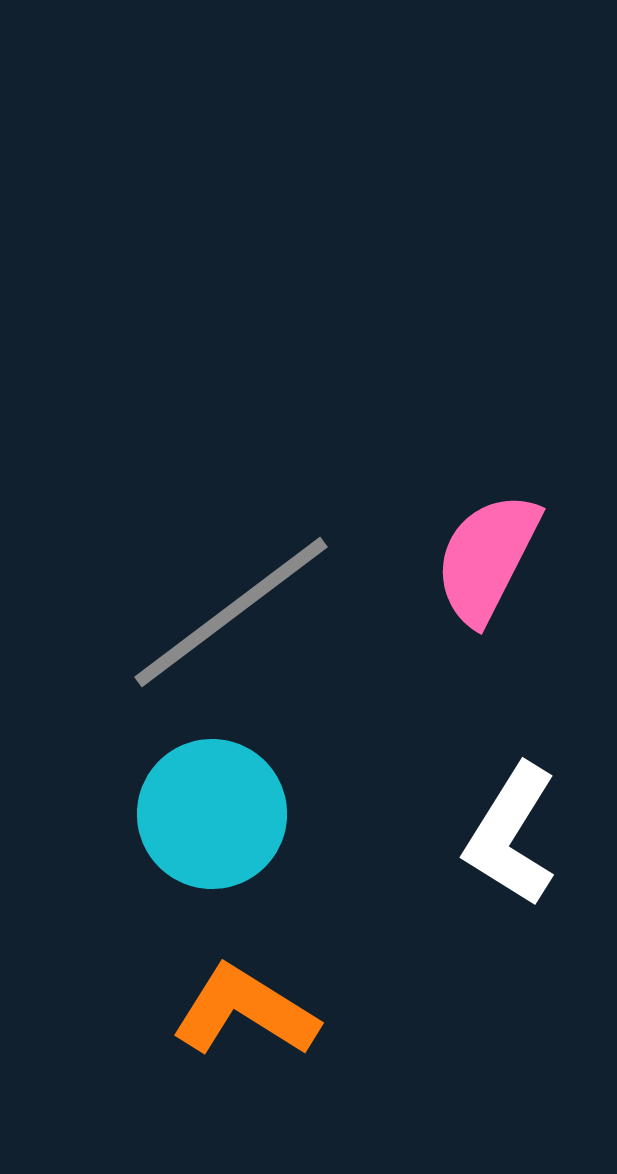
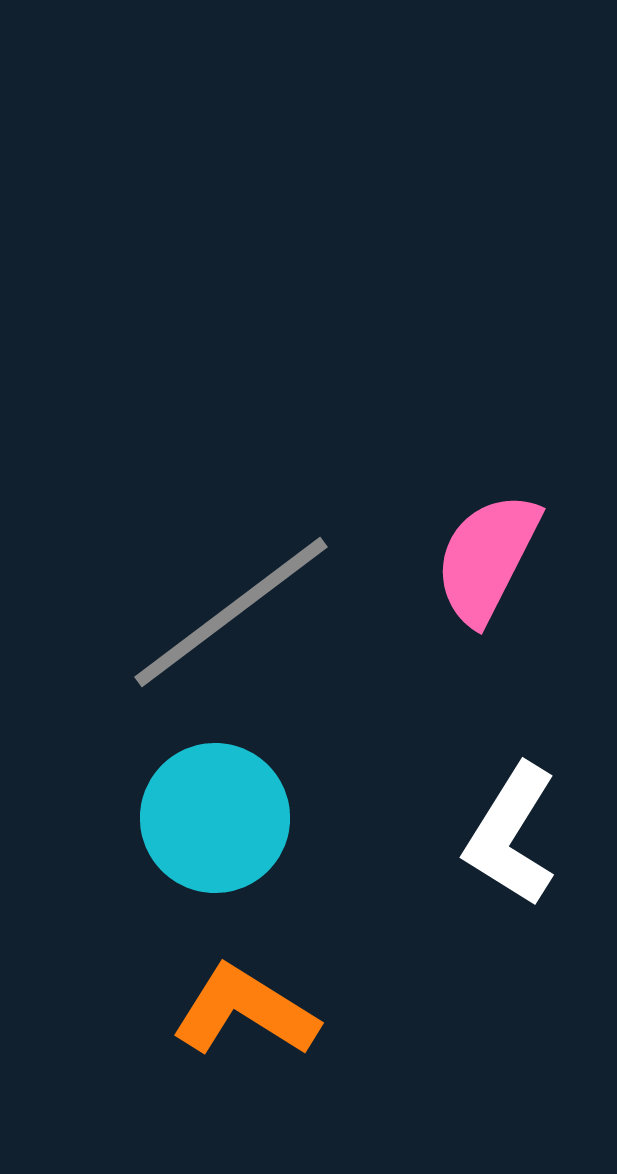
cyan circle: moved 3 px right, 4 px down
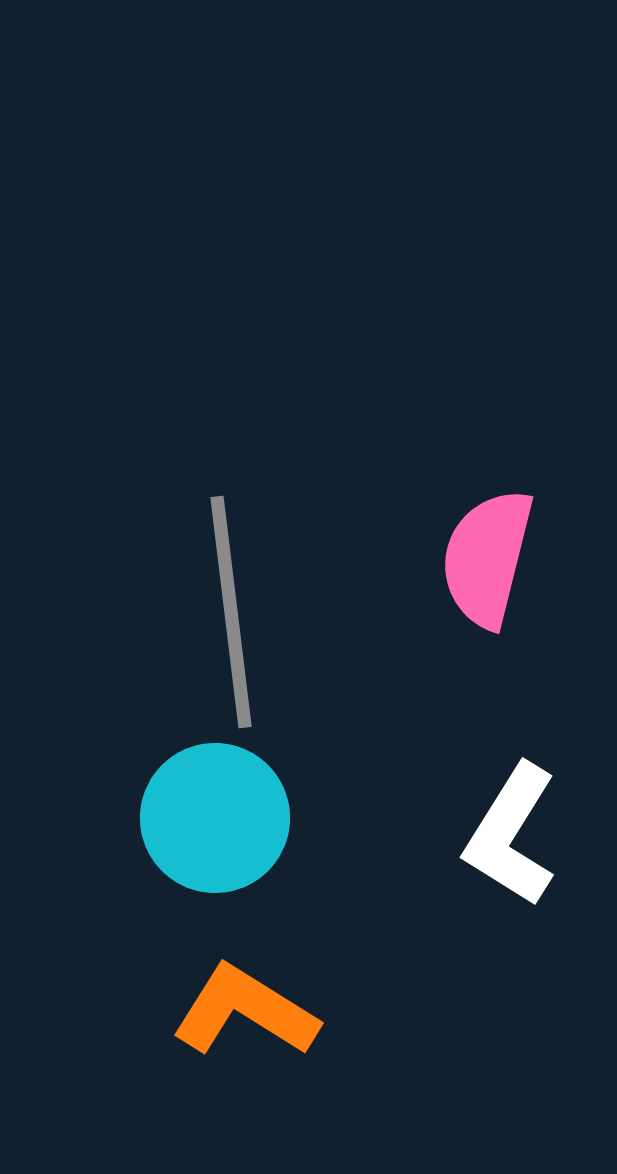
pink semicircle: rotated 13 degrees counterclockwise
gray line: rotated 60 degrees counterclockwise
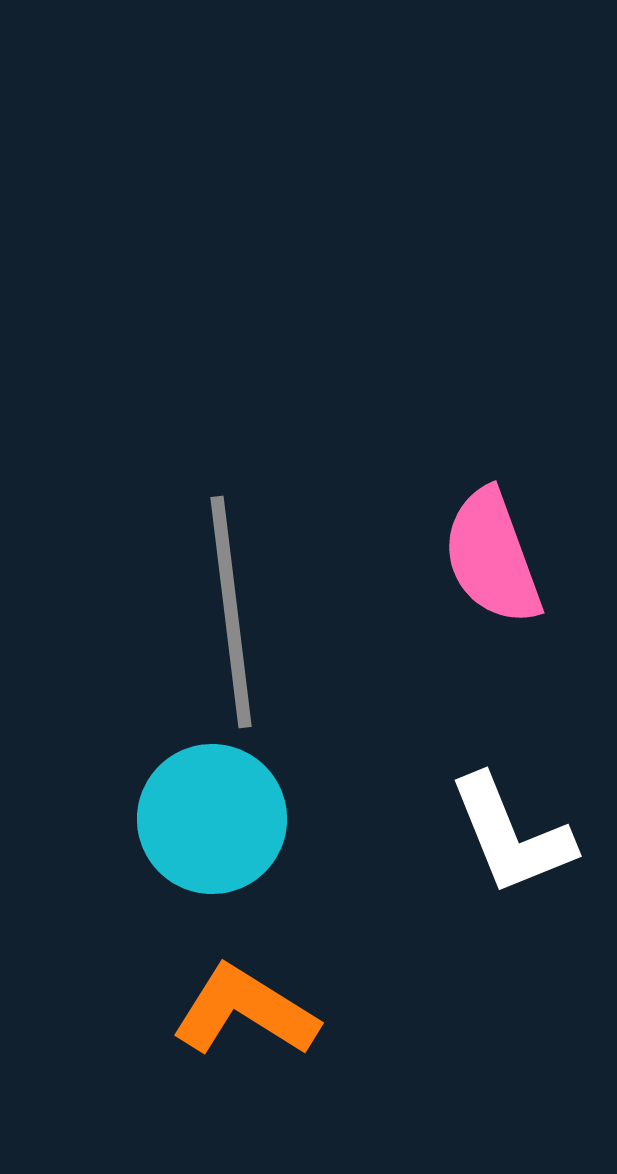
pink semicircle: moved 5 px right, 1 px up; rotated 34 degrees counterclockwise
cyan circle: moved 3 px left, 1 px down
white L-shape: rotated 54 degrees counterclockwise
